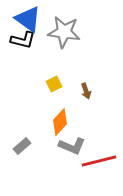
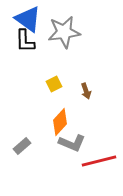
gray star: rotated 16 degrees counterclockwise
black L-shape: moved 2 px right, 1 px down; rotated 75 degrees clockwise
gray L-shape: moved 3 px up
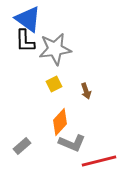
gray star: moved 9 px left, 17 px down
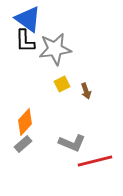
yellow square: moved 8 px right
orange diamond: moved 35 px left
gray rectangle: moved 1 px right, 2 px up
red line: moved 4 px left
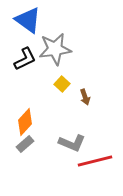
blue triangle: moved 1 px down
black L-shape: moved 18 px down; rotated 115 degrees counterclockwise
yellow square: rotated 21 degrees counterclockwise
brown arrow: moved 1 px left, 6 px down
gray rectangle: moved 2 px right
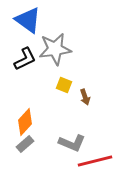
yellow square: moved 2 px right, 1 px down; rotated 21 degrees counterclockwise
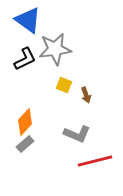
brown arrow: moved 1 px right, 2 px up
gray L-shape: moved 5 px right, 9 px up
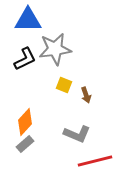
blue triangle: rotated 36 degrees counterclockwise
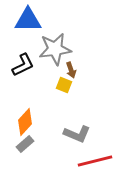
black L-shape: moved 2 px left, 6 px down
brown arrow: moved 15 px left, 25 px up
